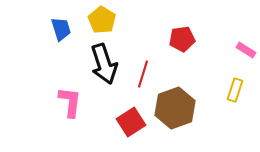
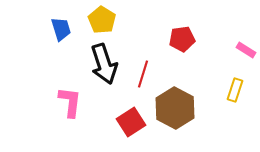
brown hexagon: rotated 12 degrees counterclockwise
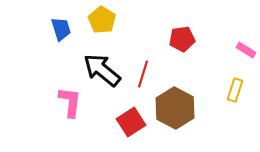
black arrow: moved 2 px left, 6 px down; rotated 147 degrees clockwise
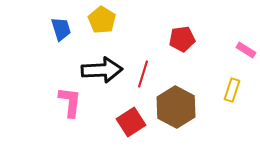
black arrow: rotated 138 degrees clockwise
yellow rectangle: moved 3 px left
brown hexagon: moved 1 px right, 1 px up
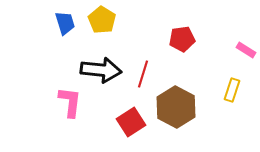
blue trapezoid: moved 4 px right, 6 px up
black arrow: moved 1 px left; rotated 9 degrees clockwise
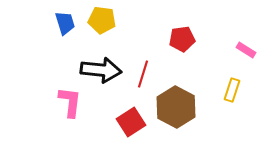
yellow pentagon: rotated 24 degrees counterclockwise
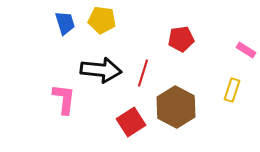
red pentagon: moved 1 px left
red line: moved 1 px up
pink L-shape: moved 6 px left, 3 px up
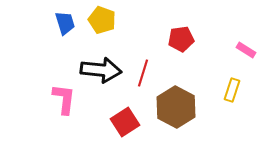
yellow pentagon: rotated 12 degrees clockwise
red square: moved 6 px left
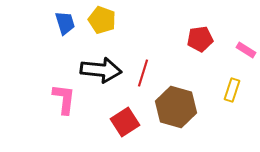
red pentagon: moved 19 px right
brown hexagon: rotated 12 degrees counterclockwise
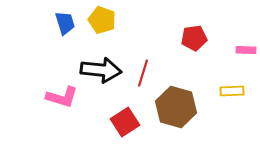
red pentagon: moved 6 px left, 1 px up
pink rectangle: rotated 30 degrees counterclockwise
yellow rectangle: moved 1 px down; rotated 70 degrees clockwise
pink L-shape: moved 2 px left, 2 px up; rotated 100 degrees clockwise
